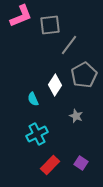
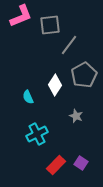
cyan semicircle: moved 5 px left, 2 px up
red rectangle: moved 6 px right
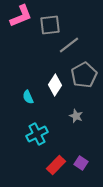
gray line: rotated 15 degrees clockwise
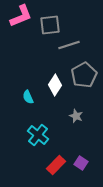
gray line: rotated 20 degrees clockwise
cyan cross: moved 1 px right, 1 px down; rotated 25 degrees counterclockwise
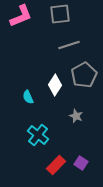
gray square: moved 10 px right, 11 px up
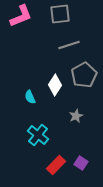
cyan semicircle: moved 2 px right
gray star: rotated 24 degrees clockwise
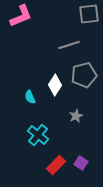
gray square: moved 29 px right
gray pentagon: rotated 15 degrees clockwise
